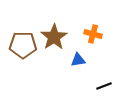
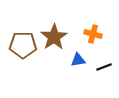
black line: moved 19 px up
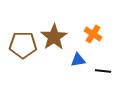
orange cross: rotated 18 degrees clockwise
black line: moved 1 px left, 4 px down; rotated 28 degrees clockwise
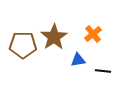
orange cross: rotated 18 degrees clockwise
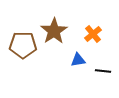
brown star: moved 6 px up
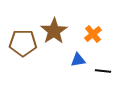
brown pentagon: moved 2 px up
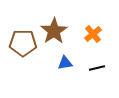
blue triangle: moved 13 px left, 3 px down
black line: moved 6 px left, 3 px up; rotated 21 degrees counterclockwise
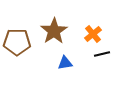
brown pentagon: moved 6 px left, 1 px up
black line: moved 5 px right, 14 px up
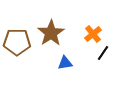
brown star: moved 3 px left, 2 px down
black line: moved 1 px right, 1 px up; rotated 42 degrees counterclockwise
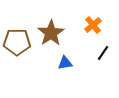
orange cross: moved 9 px up
